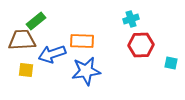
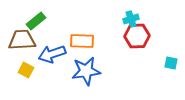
red hexagon: moved 4 px left, 9 px up
yellow square: rotated 21 degrees clockwise
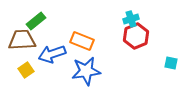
red hexagon: moved 1 px left; rotated 20 degrees counterclockwise
orange rectangle: rotated 20 degrees clockwise
yellow square: rotated 28 degrees clockwise
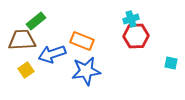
red hexagon: rotated 20 degrees clockwise
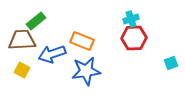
red hexagon: moved 2 px left, 2 px down
cyan square: rotated 32 degrees counterclockwise
yellow square: moved 4 px left; rotated 28 degrees counterclockwise
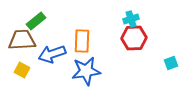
orange rectangle: rotated 70 degrees clockwise
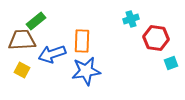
red hexagon: moved 22 px right; rotated 10 degrees clockwise
